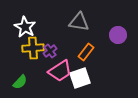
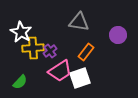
white star: moved 4 px left, 5 px down
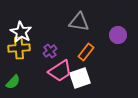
yellow cross: moved 14 px left
green semicircle: moved 7 px left
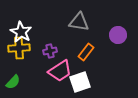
purple cross: rotated 24 degrees clockwise
white square: moved 4 px down
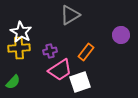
gray triangle: moved 9 px left, 7 px up; rotated 40 degrees counterclockwise
purple circle: moved 3 px right
pink trapezoid: moved 1 px up
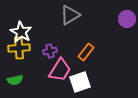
purple circle: moved 6 px right, 16 px up
pink trapezoid: rotated 25 degrees counterclockwise
green semicircle: moved 2 px right, 2 px up; rotated 35 degrees clockwise
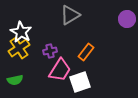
yellow cross: rotated 30 degrees counterclockwise
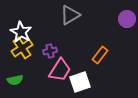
yellow cross: moved 3 px right
orange rectangle: moved 14 px right, 3 px down
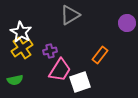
purple circle: moved 4 px down
